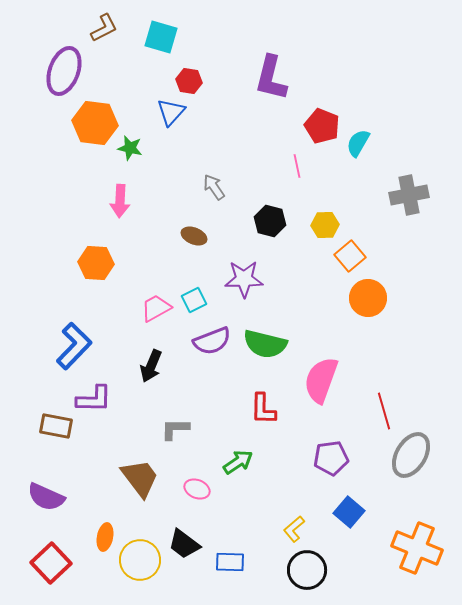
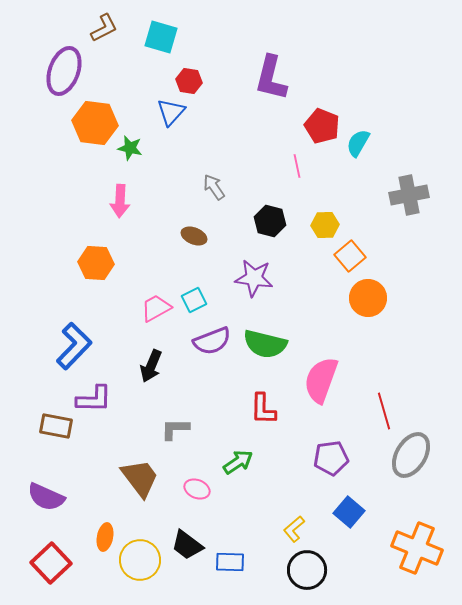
purple star at (244, 279): moved 10 px right, 1 px up; rotated 9 degrees clockwise
black trapezoid at (184, 544): moved 3 px right, 1 px down
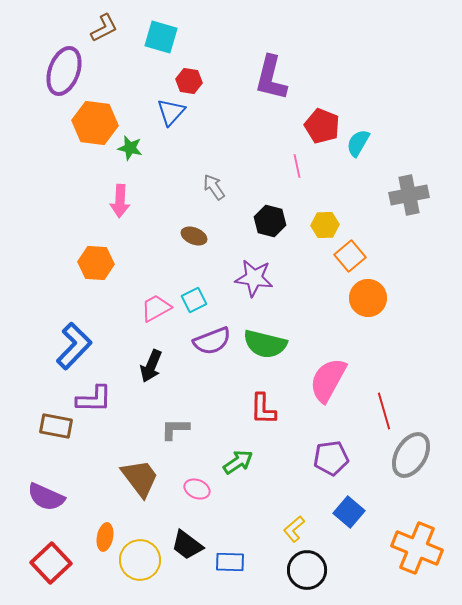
pink semicircle at (321, 380): moved 7 px right; rotated 9 degrees clockwise
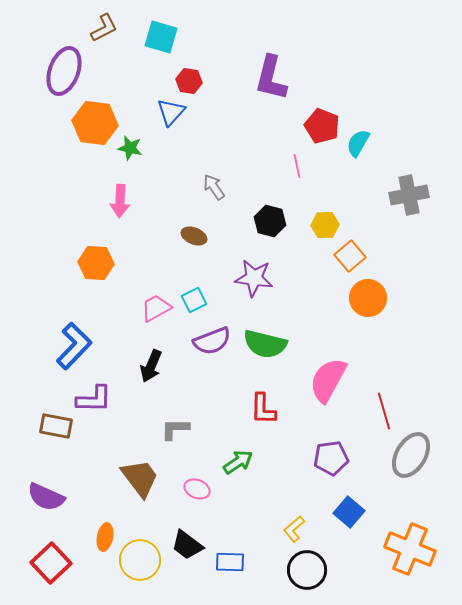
orange cross at (417, 548): moved 7 px left, 1 px down
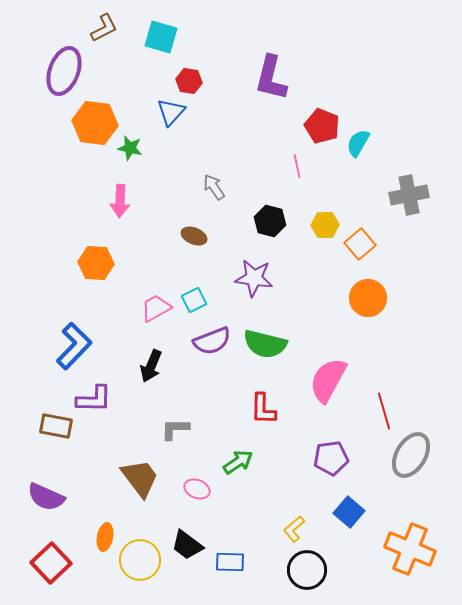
orange square at (350, 256): moved 10 px right, 12 px up
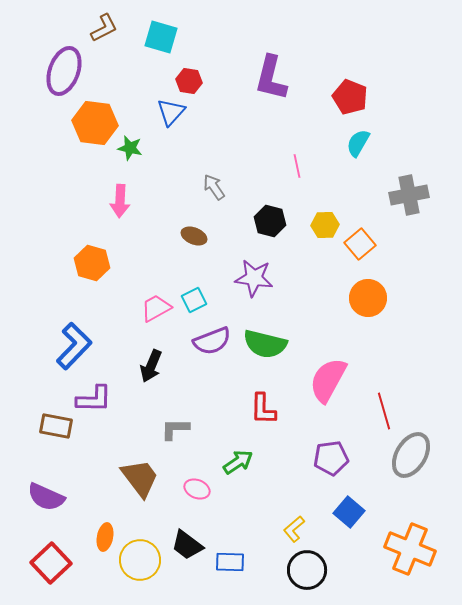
red pentagon at (322, 126): moved 28 px right, 29 px up
orange hexagon at (96, 263): moved 4 px left; rotated 12 degrees clockwise
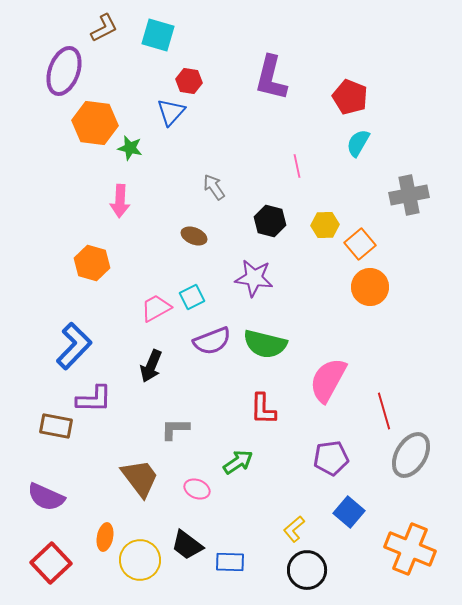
cyan square at (161, 37): moved 3 px left, 2 px up
orange circle at (368, 298): moved 2 px right, 11 px up
cyan square at (194, 300): moved 2 px left, 3 px up
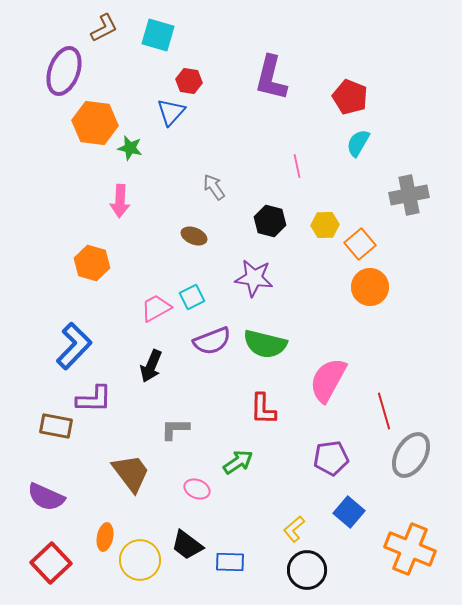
brown trapezoid at (140, 478): moved 9 px left, 5 px up
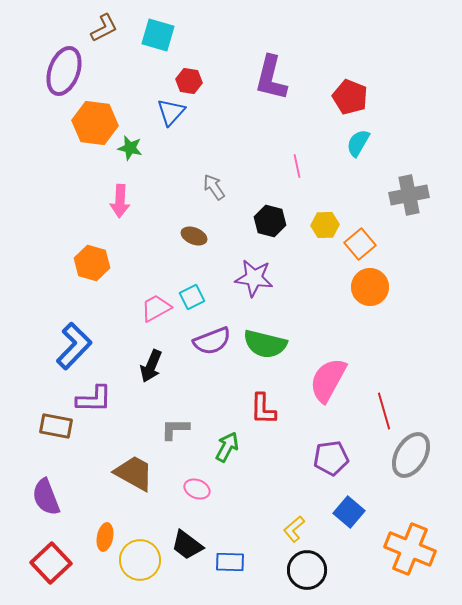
green arrow at (238, 462): moved 11 px left, 15 px up; rotated 28 degrees counterclockwise
brown trapezoid at (131, 473): moved 3 px right; rotated 24 degrees counterclockwise
purple semicircle at (46, 497): rotated 45 degrees clockwise
